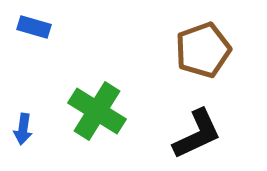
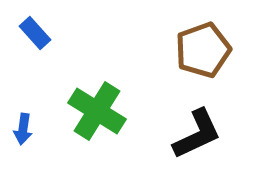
blue rectangle: moved 1 px right, 6 px down; rotated 32 degrees clockwise
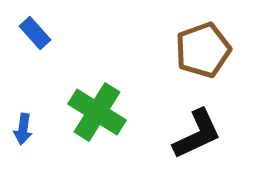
green cross: moved 1 px down
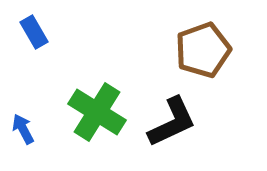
blue rectangle: moved 1 px left, 1 px up; rotated 12 degrees clockwise
blue arrow: rotated 144 degrees clockwise
black L-shape: moved 25 px left, 12 px up
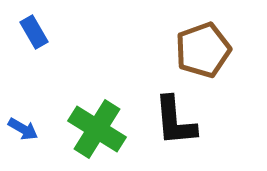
green cross: moved 17 px down
black L-shape: moved 3 px right, 1 px up; rotated 110 degrees clockwise
blue arrow: rotated 148 degrees clockwise
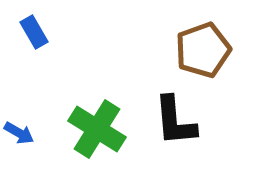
blue arrow: moved 4 px left, 4 px down
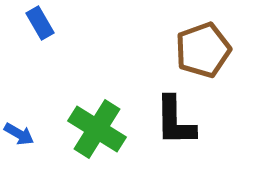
blue rectangle: moved 6 px right, 9 px up
black L-shape: rotated 4 degrees clockwise
blue arrow: moved 1 px down
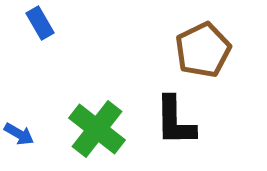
brown pentagon: rotated 6 degrees counterclockwise
green cross: rotated 6 degrees clockwise
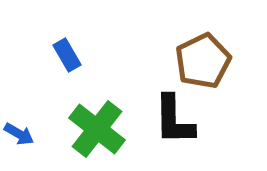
blue rectangle: moved 27 px right, 32 px down
brown pentagon: moved 11 px down
black L-shape: moved 1 px left, 1 px up
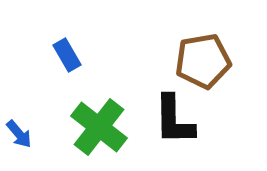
brown pentagon: rotated 16 degrees clockwise
green cross: moved 2 px right, 2 px up
blue arrow: rotated 20 degrees clockwise
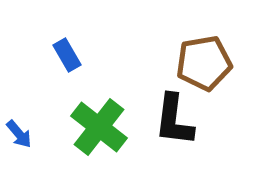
brown pentagon: moved 1 px right, 2 px down
black L-shape: rotated 8 degrees clockwise
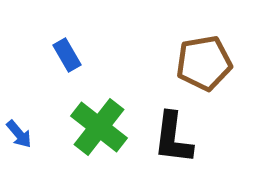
black L-shape: moved 1 px left, 18 px down
